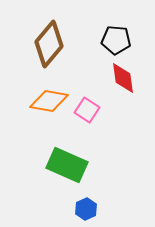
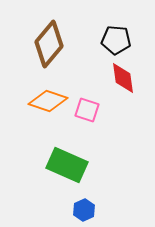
orange diamond: moved 1 px left; rotated 9 degrees clockwise
pink square: rotated 15 degrees counterclockwise
blue hexagon: moved 2 px left, 1 px down
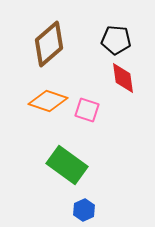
brown diamond: rotated 9 degrees clockwise
green rectangle: rotated 12 degrees clockwise
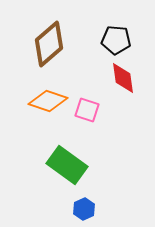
blue hexagon: moved 1 px up
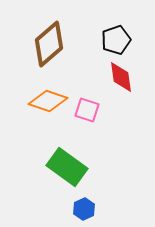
black pentagon: rotated 24 degrees counterclockwise
red diamond: moved 2 px left, 1 px up
green rectangle: moved 2 px down
